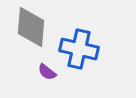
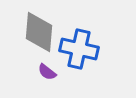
gray diamond: moved 8 px right, 5 px down
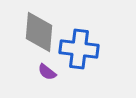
blue cross: rotated 6 degrees counterclockwise
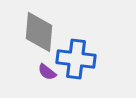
blue cross: moved 3 px left, 10 px down
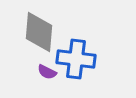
purple semicircle: rotated 12 degrees counterclockwise
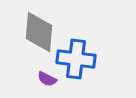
purple semicircle: moved 7 px down
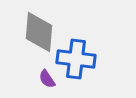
purple semicircle: rotated 30 degrees clockwise
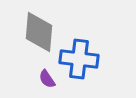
blue cross: moved 3 px right
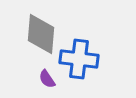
gray diamond: moved 2 px right, 2 px down
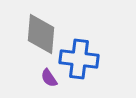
purple semicircle: moved 2 px right, 1 px up
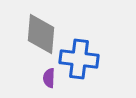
purple semicircle: rotated 36 degrees clockwise
